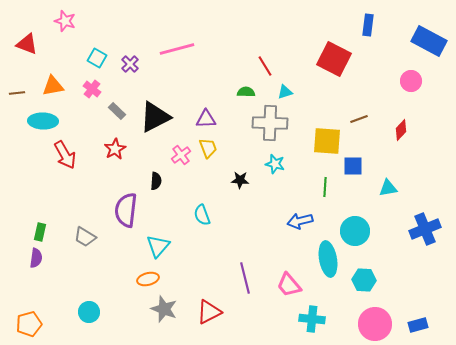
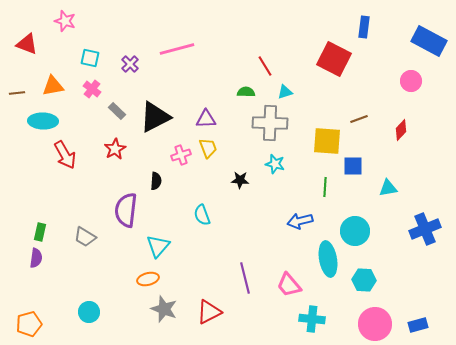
blue rectangle at (368, 25): moved 4 px left, 2 px down
cyan square at (97, 58): moved 7 px left; rotated 18 degrees counterclockwise
pink cross at (181, 155): rotated 18 degrees clockwise
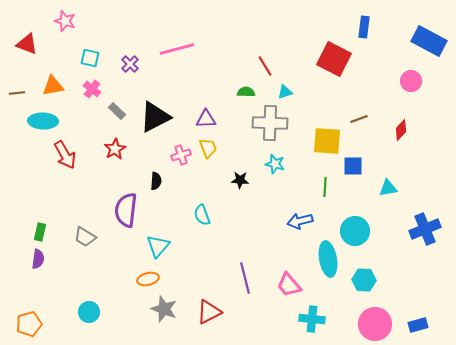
purple semicircle at (36, 258): moved 2 px right, 1 px down
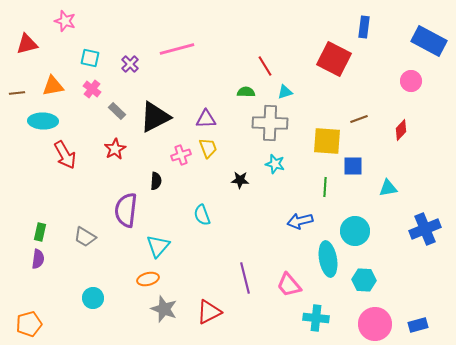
red triangle at (27, 44): rotated 35 degrees counterclockwise
cyan circle at (89, 312): moved 4 px right, 14 px up
cyan cross at (312, 319): moved 4 px right, 1 px up
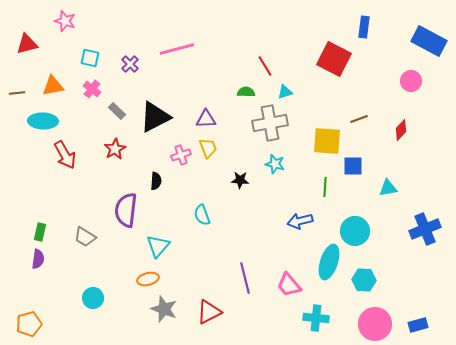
gray cross at (270, 123): rotated 12 degrees counterclockwise
cyan ellipse at (328, 259): moved 1 px right, 3 px down; rotated 28 degrees clockwise
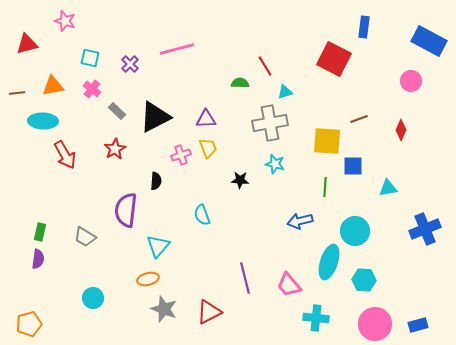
green semicircle at (246, 92): moved 6 px left, 9 px up
red diamond at (401, 130): rotated 20 degrees counterclockwise
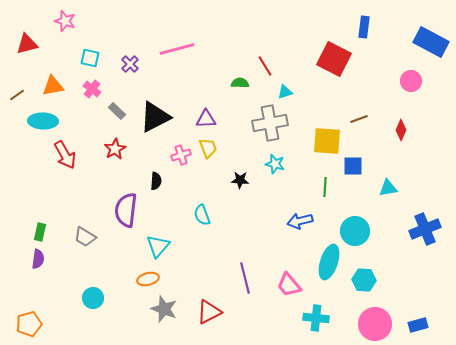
blue rectangle at (429, 41): moved 2 px right, 1 px down
brown line at (17, 93): moved 2 px down; rotated 28 degrees counterclockwise
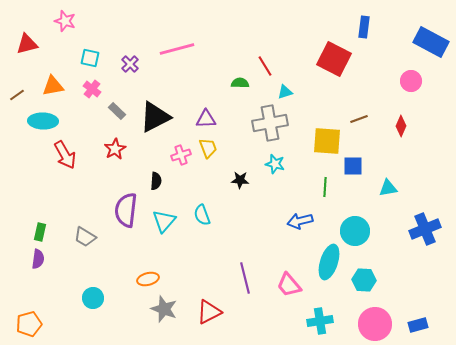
red diamond at (401, 130): moved 4 px up
cyan triangle at (158, 246): moved 6 px right, 25 px up
cyan cross at (316, 318): moved 4 px right, 3 px down; rotated 15 degrees counterclockwise
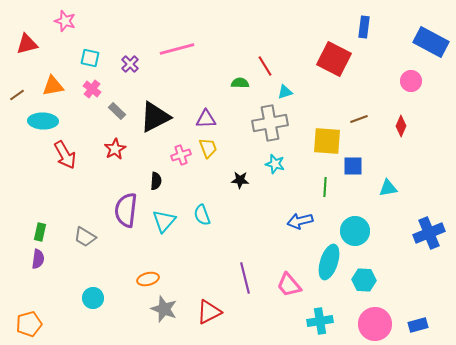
blue cross at (425, 229): moved 4 px right, 4 px down
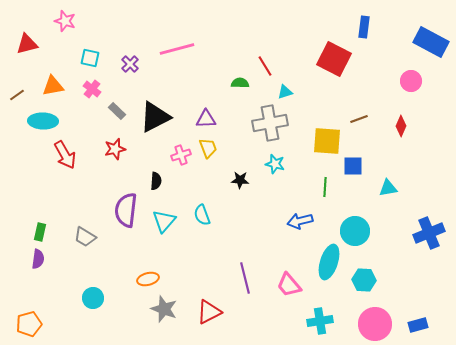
red star at (115, 149): rotated 15 degrees clockwise
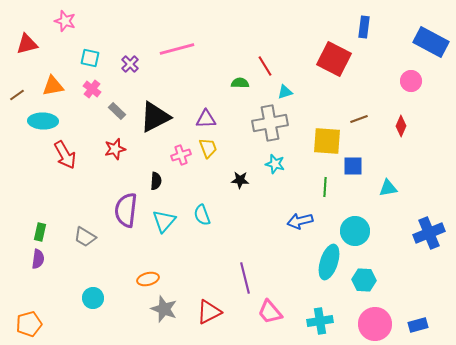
pink trapezoid at (289, 285): moved 19 px left, 27 px down
